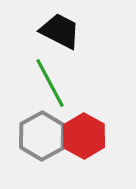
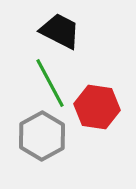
red hexagon: moved 13 px right, 29 px up; rotated 21 degrees counterclockwise
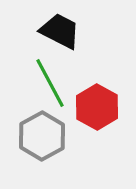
red hexagon: rotated 21 degrees clockwise
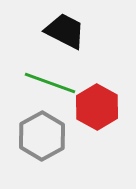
black trapezoid: moved 5 px right
green line: rotated 42 degrees counterclockwise
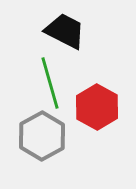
green line: rotated 54 degrees clockwise
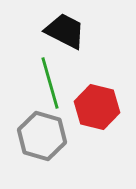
red hexagon: rotated 15 degrees counterclockwise
gray hexagon: rotated 15 degrees counterclockwise
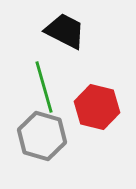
green line: moved 6 px left, 4 px down
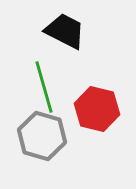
red hexagon: moved 2 px down
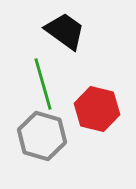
black trapezoid: rotated 9 degrees clockwise
green line: moved 1 px left, 3 px up
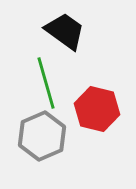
green line: moved 3 px right, 1 px up
gray hexagon: rotated 21 degrees clockwise
